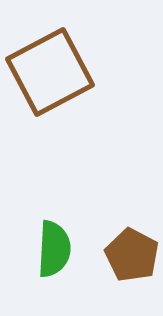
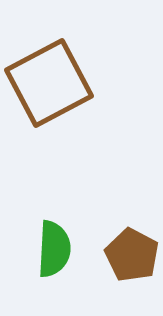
brown square: moved 1 px left, 11 px down
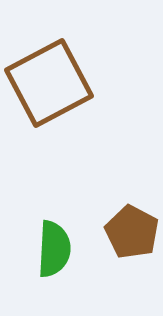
brown pentagon: moved 23 px up
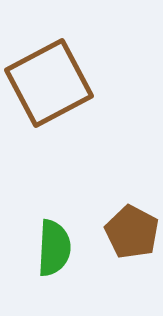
green semicircle: moved 1 px up
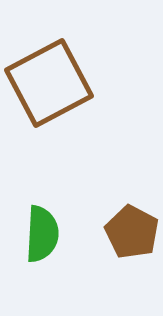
green semicircle: moved 12 px left, 14 px up
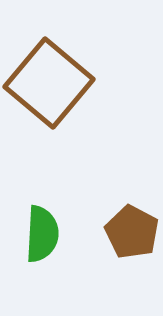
brown square: rotated 22 degrees counterclockwise
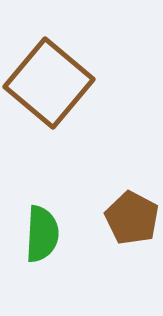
brown pentagon: moved 14 px up
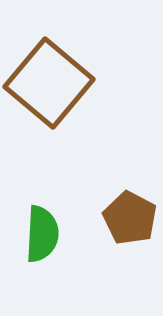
brown pentagon: moved 2 px left
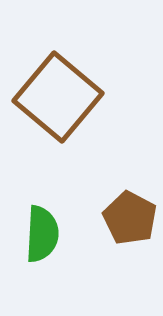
brown square: moved 9 px right, 14 px down
